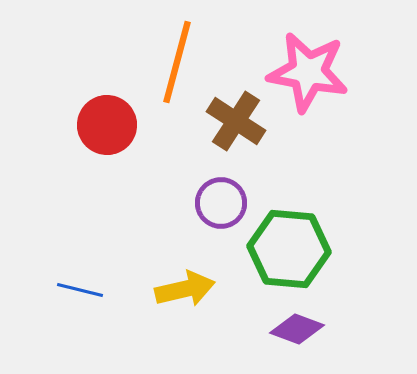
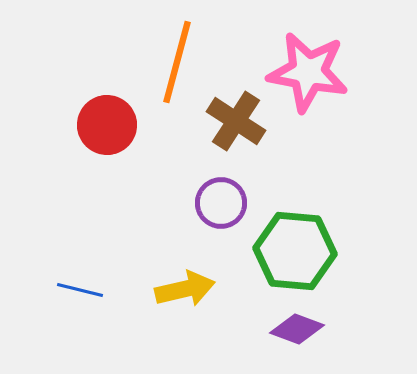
green hexagon: moved 6 px right, 2 px down
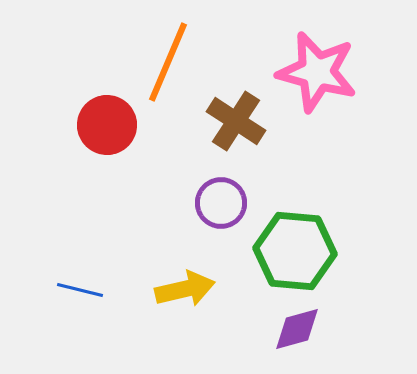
orange line: moved 9 px left; rotated 8 degrees clockwise
pink star: moved 9 px right; rotated 4 degrees clockwise
purple diamond: rotated 36 degrees counterclockwise
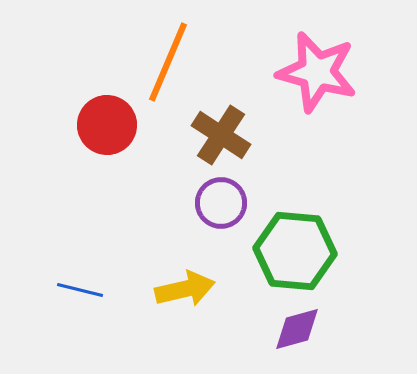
brown cross: moved 15 px left, 14 px down
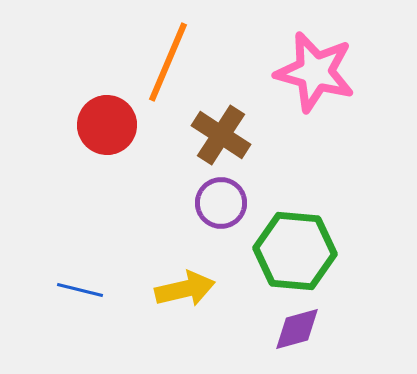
pink star: moved 2 px left
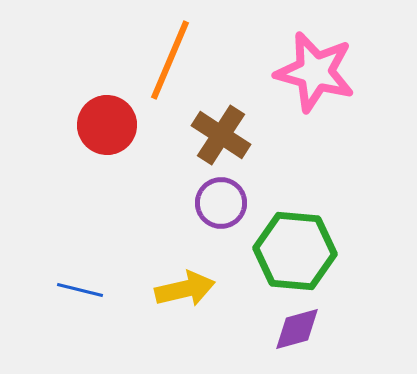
orange line: moved 2 px right, 2 px up
